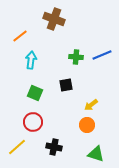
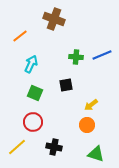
cyan arrow: moved 4 px down; rotated 18 degrees clockwise
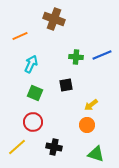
orange line: rotated 14 degrees clockwise
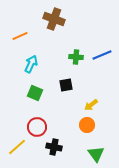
red circle: moved 4 px right, 5 px down
green triangle: rotated 36 degrees clockwise
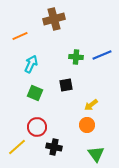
brown cross: rotated 35 degrees counterclockwise
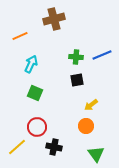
black square: moved 11 px right, 5 px up
orange circle: moved 1 px left, 1 px down
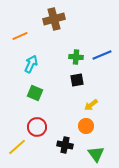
black cross: moved 11 px right, 2 px up
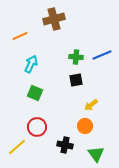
black square: moved 1 px left
orange circle: moved 1 px left
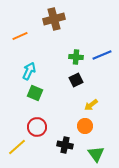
cyan arrow: moved 2 px left, 7 px down
black square: rotated 16 degrees counterclockwise
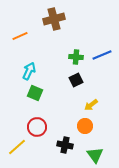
green triangle: moved 1 px left, 1 px down
